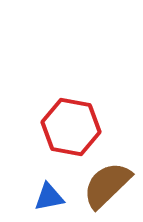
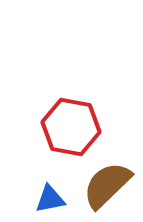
blue triangle: moved 1 px right, 2 px down
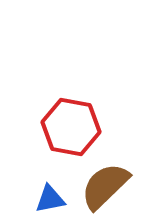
brown semicircle: moved 2 px left, 1 px down
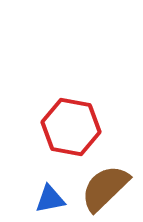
brown semicircle: moved 2 px down
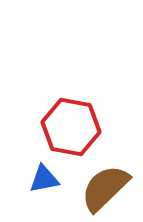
blue triangle: moved 6 px left, 20 px up
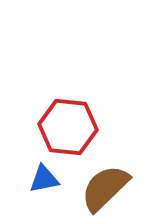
red hexagon: moved 3 px left; rotated 4 degrees counterclockwise
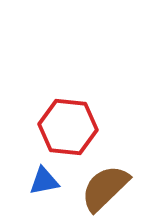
blue triangle: moved 2 px down
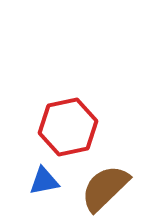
red hexagon: rotated 18 degrees counterclockwise
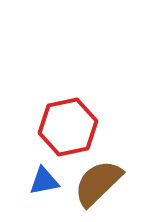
brown semicircle: moved 7 px left, 5 px up
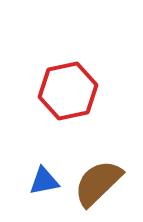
red hexagon: moved 36 px up
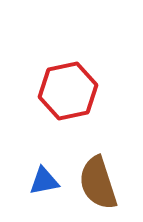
brown semicircle: rotated 64 degrees counterclockwise
